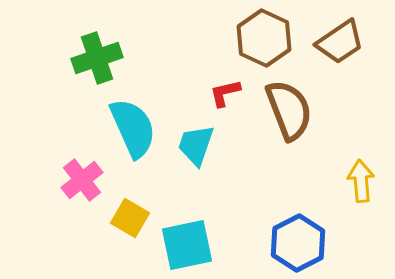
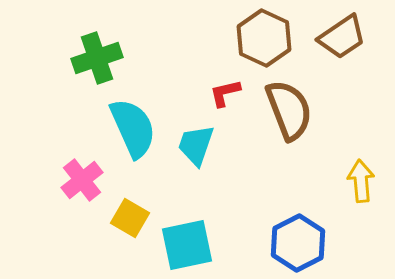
brown trapezoid: moved 2 px right, 5 px up
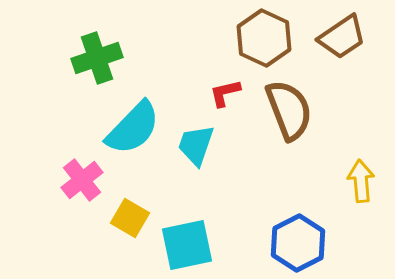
cyan semicircle: rotated 68 degrees clockwise
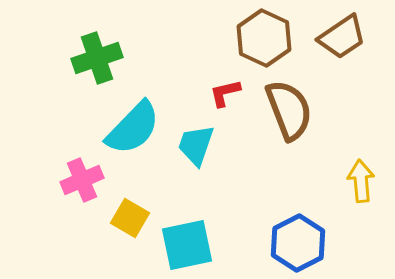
pink cross: rotated 15 degrees clockwise
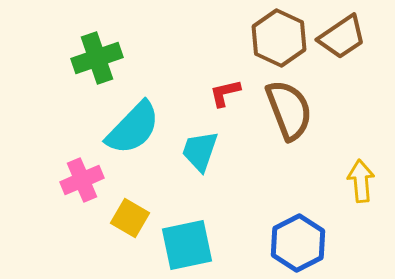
brown hexagon: moved 15 px right
cyan trapezoid: moved 4 px right, 6 px down
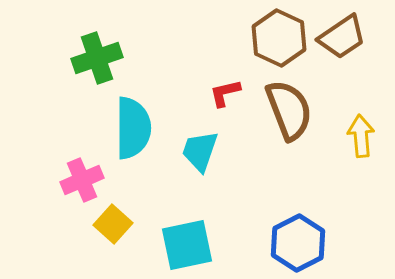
cyan semicircle: rotated 44 degrees counterclockwise
yellow arrow: moved 45 px up
yellow square: moved 17 px left, 6 px down; rotated 12 degrees clockwise
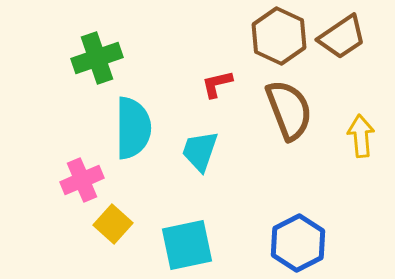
brown hexagon: moved 2 px up
red L-shape: moved 8 px left, 9 px up
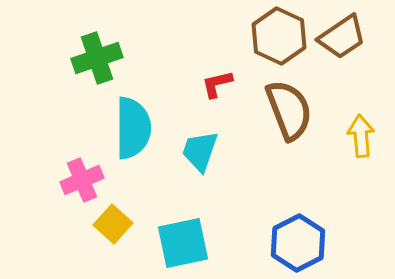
cyan square: moved 4 px left, 2 px up
